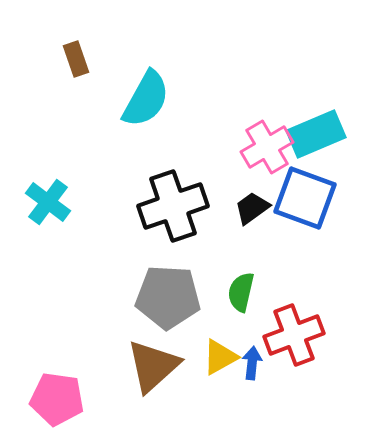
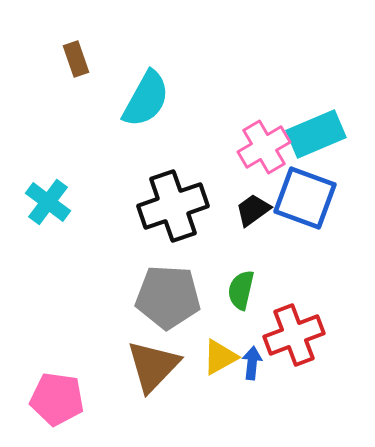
pink cross: moved 3 px left
black trapezoid: moved 1 px right, 2 px down
green semicircle: moved 2 px up
brown triangle: rotated 4 degrees counterclockwise
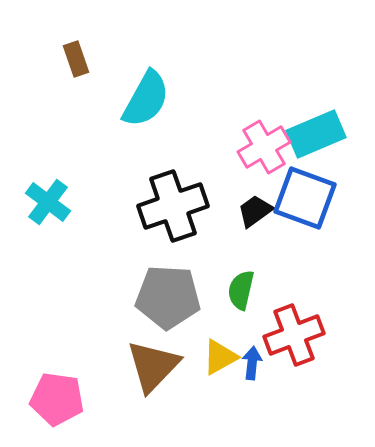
black trapezoid: moved 2 px right, 1 px down
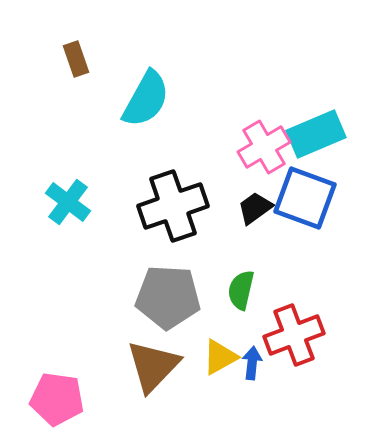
cyan cross: moved 20 px right
black trapezoid: moved 3 px up
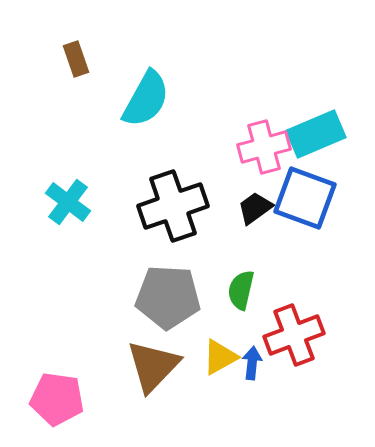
pink cross: rotated 15 degrees clockwise
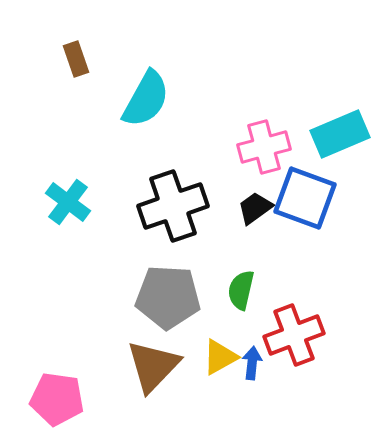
cyan rectangle: moved 24 px right
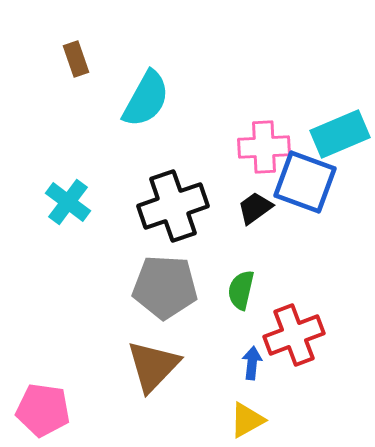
pink cross: rotated 12 degrees clockwise
blue square: moved 16 px up
gray pentagon: moved 3 px left, 10 px up
yellow triangle: moved 27 px right, 63 px down
pink pentagon: moved 14 px left, 11 px down
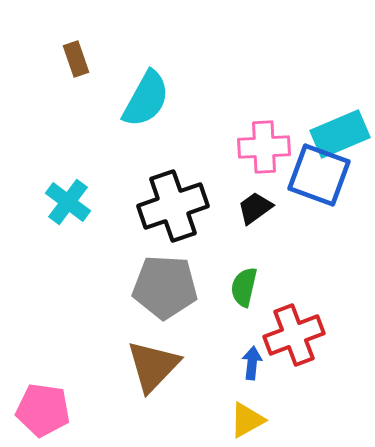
blue square: moved 14 px right, 7 px up
green semicircle: moved 3 px right, 3 px up
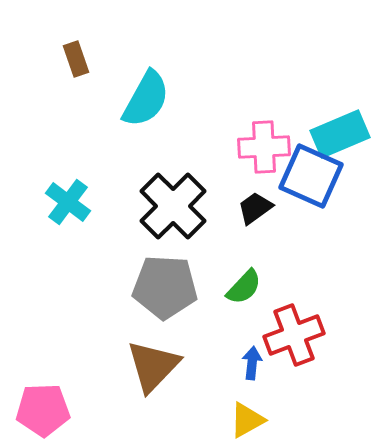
blue square: moved 8 px left, 1 px down; rotated 4 degrees clockwise
black cross: rotated 26 degrees counterclockwise
green semicircle: rotated 150 degrees counterclockwise
pink pentagon: rotated 10 degrees counterclockwise
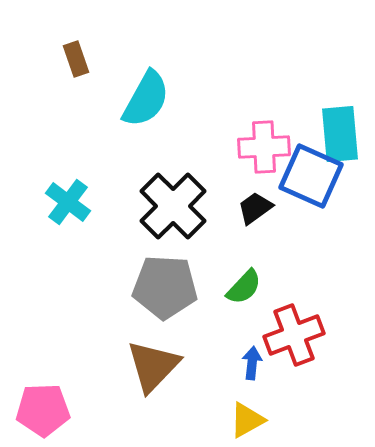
cyan rectangle: rotated 72 degrees counterclockwise
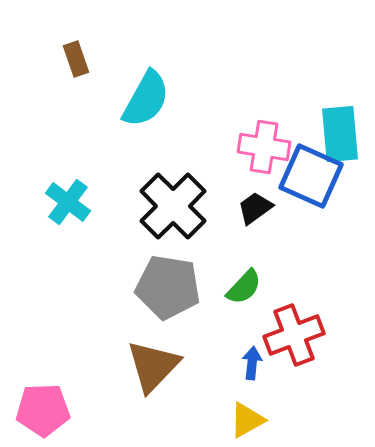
pink cross: rotated 12 degrees clockwise
gray pentagon: moved 3 px right; rotated 6 degrees clockwise
